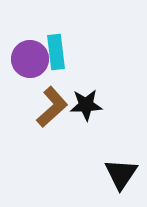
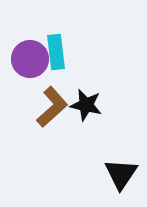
black star: rotated 16 degrees clockwise
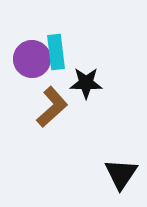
purple circle: moved 2 px right
black star: moved 22 px up; rotated 12 degrees counterclockwise
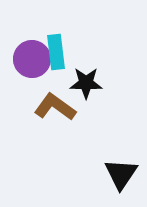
brown L-shape: moved 3 px right; rotated 102 degrees counterclockwise
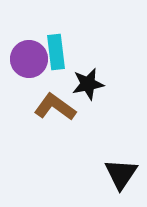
purple circle: moved 3 px left
black star: moved 2 px right, 1 px down; rotated 12 degrees counterclockwise
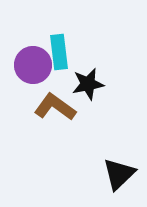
cyan rectangle: moved 3 px right
purple circle: moved 4 px right, 6 px down
black triangle: moved 2 px left; rotated 12 degrees clockwise
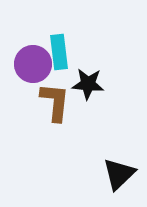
purple circle: moved 1 px up
black star: rotated 16 degrees clockwise
brown L-shape: moved 5 px up; rotated 60 degrees clockwise
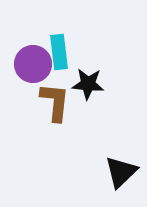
black triangle: moved 2 px right, 2 px up
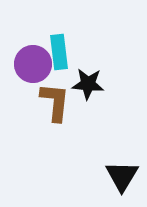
black triangle: moved 1 px right, 4 px down; rotated 15 degrees counterclockwise
